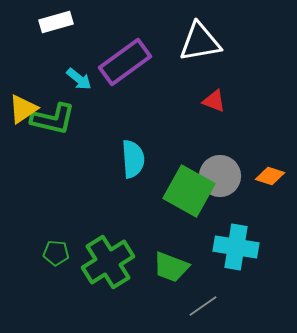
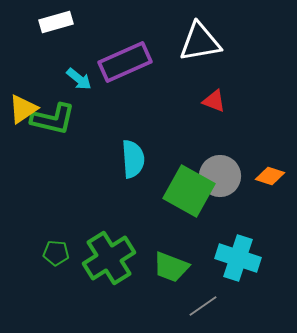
purple rectangle: rotated 12 degrees clockwise
cyan cross: moved 2 px right, 11 px down; rotated 9 degrees clockwise
green cross: moved 1 px right, 4 px up
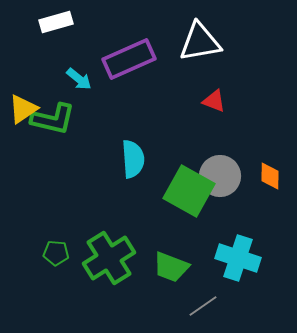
purple rectangle: moved 4 px right, 3 px up
orange diamond: rotated 72 degrees clockwise
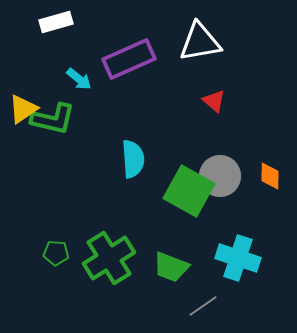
red triangle: rotated 20 degrees clockwise
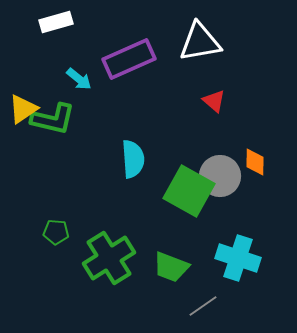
orange diamond: moved 15 px left, 14 px up
green pentagon: moved 21 px up
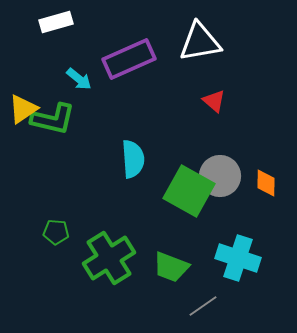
orange diamond: moved 11 px right, 21 px down
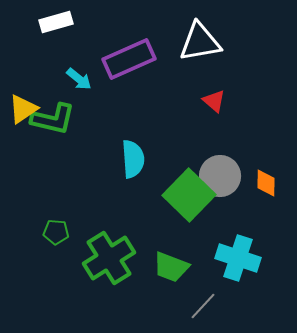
green square: moved 4 px down; rotated 15 degrees clockwise
gray line: rotated 12 degrees counterclockwise
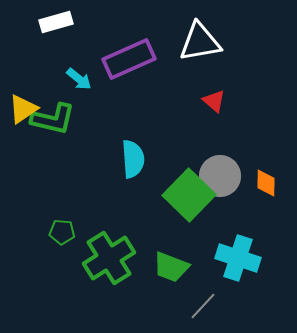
green pentagon: moved 6 px right
